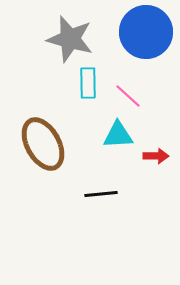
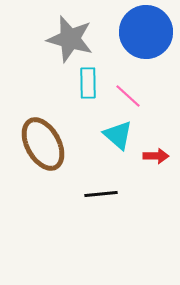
cyan triangle: rotated 44 degrees clockwise
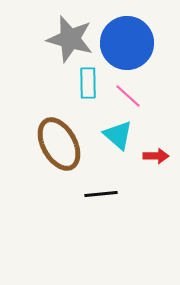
blue circle: moved 19 px left, 11 px down
brown ellipse: moved 16 px right
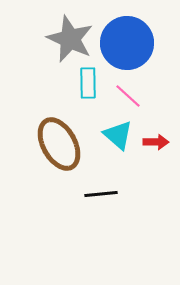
gray star: rotated 9 degrees clockwise
red arrow: moved 14 px up
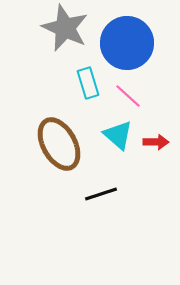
gray star: moved 5 px left, 11 px up
cyan rectangle: rotated 16 degrees counterclockwise
black line: rotated 12 degrees counterclockwise
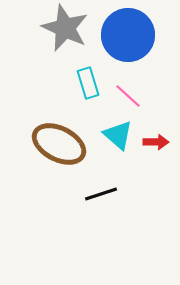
blue circle: moved 1 px right, 8 px up
brown ellipse: rotated 34 degrees counterclockwise
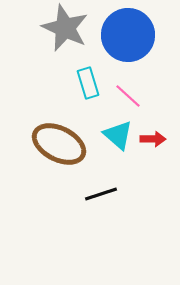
red arrow: moved 3 px left, 3 px up
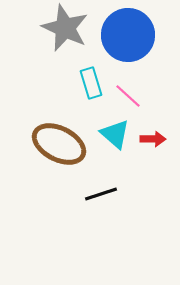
cyan rectangle: moved 3 px right
cyan triangle: moved 3 px left, 1 px up
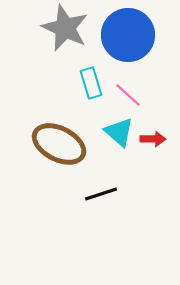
pink line: moved 1 px up
cyan triangle: moved 4 px right, 2 px up
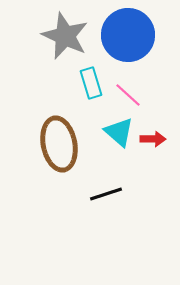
gray star: moved 8 px down
brown ellipse: rotated 52 degrees clockwise
black line: moved 5 px right
